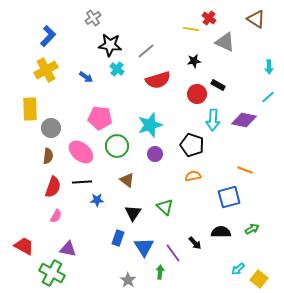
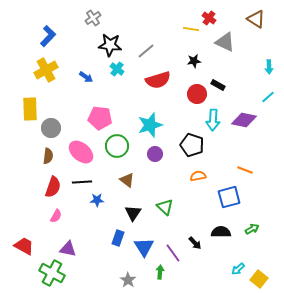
orange semicircle at (193, 176): moved 5 px right
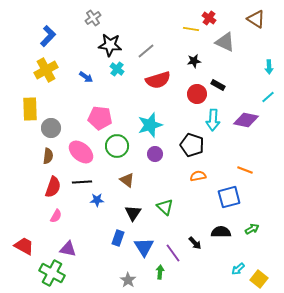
purple diamond at (244, 120): moved 2 px right
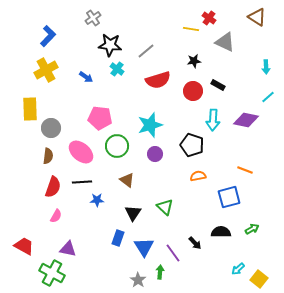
brown triangle at (256, 19): moved 1 px right, 2 px up
cyan arrow at (269, 67): moved 3 px left
red circle at (197, 94): moved 4 px left, 3 px up
gray star at (128, 280): moved 10 px right
